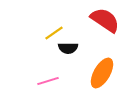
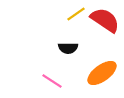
yellow line: moved 22 px right, 19 px up
orange ellipse: rotated 24 degrees clockwise
pink line: moved 4 px right; rotated 50 degrees clockwise
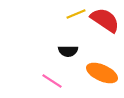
yellow line: rotated 12 degrees clockwise
black semicircle: moved 3 px down
orange ellipse: rotated 60 degrees clockwise
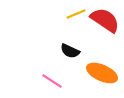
black semicircle: moved 2 px right; rotated 24 degrees clockwise
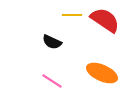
yellow line: moved 4 px left, 1 px down; rotated 24 degrees clockwise
black semicircle: moved 18 px left, 9 px up
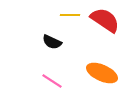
yellow line: moved 2 px left
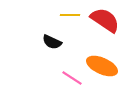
orange ellipse: moved 7 px up
pink line: moved 20 px right, 3 px up
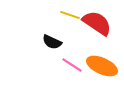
yellow line: rotated 18 degrees clockwise
red semicircle: moved 8 px left, 3 px down
pink line: moved 13 px up
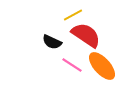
yellow line: moved 3 px right; rotated 48 degrees counterclockwise
red semicircle: moved 11 px left, 12 px down
orange ellipse: rotated 24 degrees clockwise
